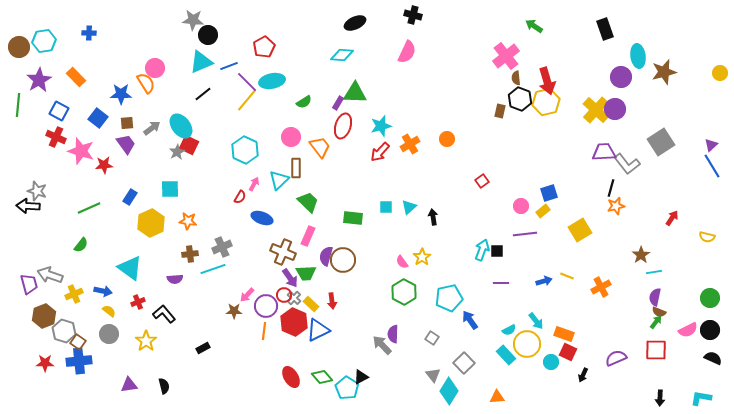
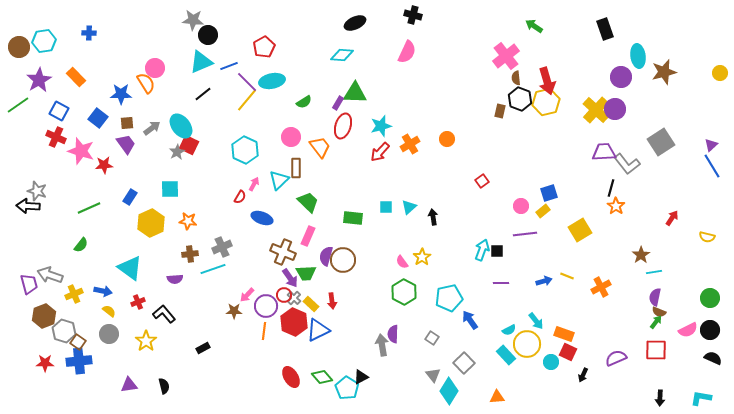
green line at (18, 105): rotated 50 degrees clockwise
orange star at (616, 206): rotated 24 degrees counterclockwise
gray arrow at (382, 345): rotated 35 degrees clockwise
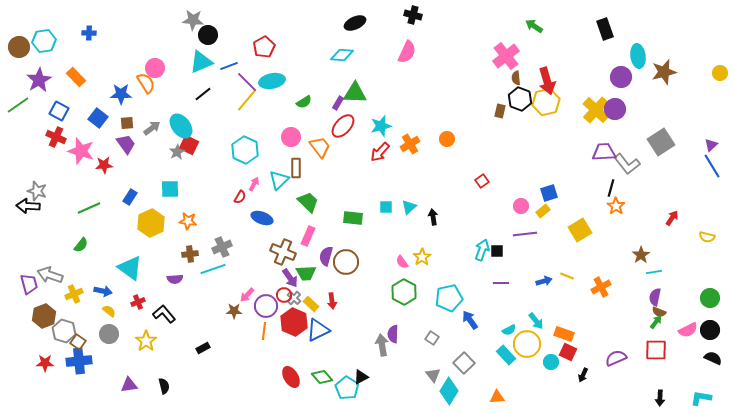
red ellipse at (343, 126): rotated 25 degrees clockwise
brown circle at (343, 260): moved 3 px right, 2 px down
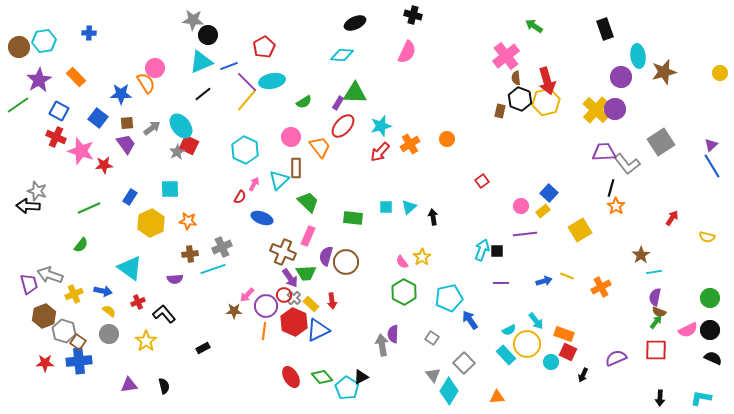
blue square at (549, 193): rotated 30 degrees counterclockwise
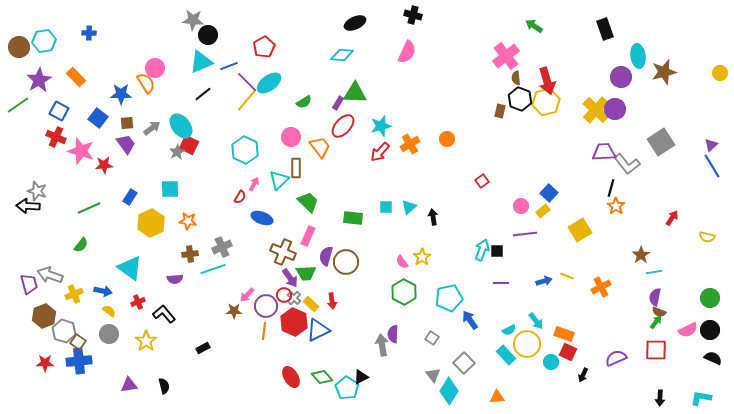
cyan ellipse at (272, 81): moved 3 px left, 2 px down; rotated 25 degrees counterclockwise
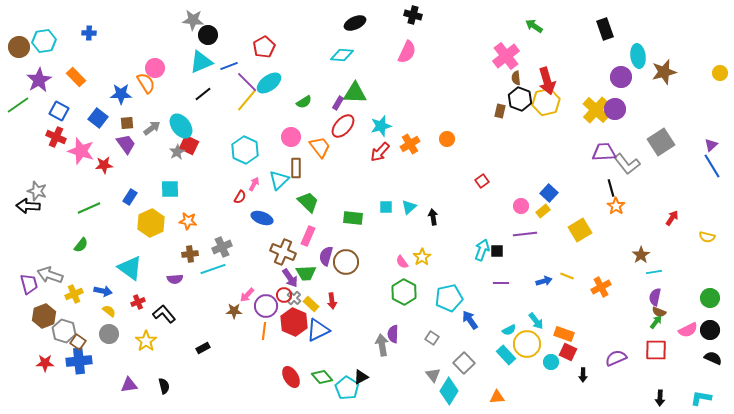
black line at (611, 188): rotated 30 degrees counterclockwise
black arrow at (583, 375): rotated 24 degrees counterclockwise
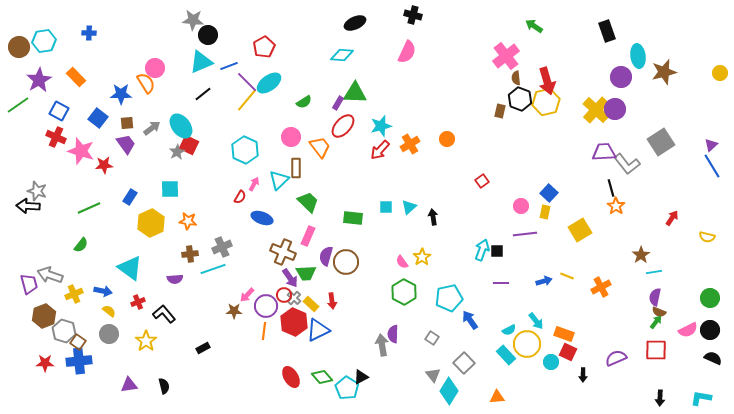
black rectangle at (605, 29): moved 2 px right, 2 px down
red arrow at (380, 152): moved 2 px up
yellow rectangle at (543, 211): moved 2 px right, 1 px down; rotated 40 degrees counterclockwise
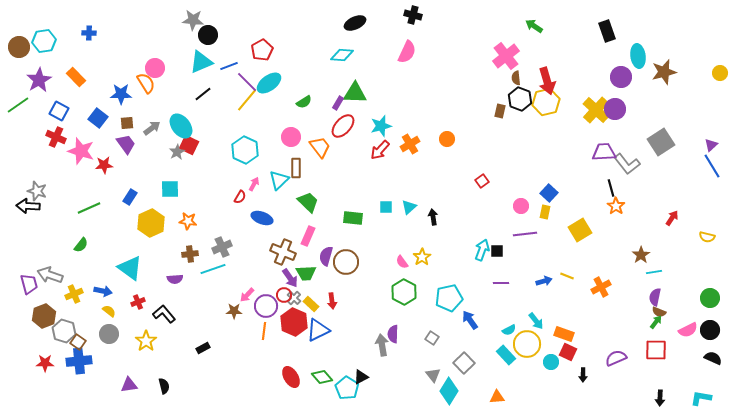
red pentagon at (264, 47): moved 2 px left, 3 px down
